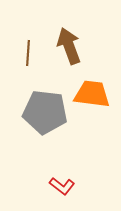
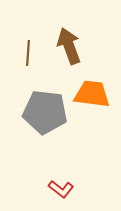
red L-shape: moved 1 px left, 3 px down
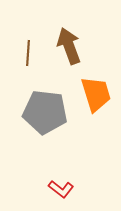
orange trapezoid: moved 4 px right; rotated 66 degrees clockwise
